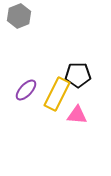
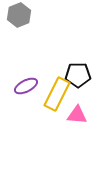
gray hexagon: moved 1 px up
purple ellipse: moved 4 px up; rotated 20 degrees clockwise
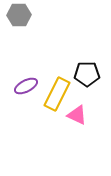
gray hexagon: rotated 20 degrees clockwise
black pentagon: moved 9 px right, 1 px up
pink triangle: rotated 20 degrees clockwise
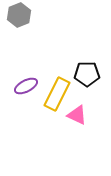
gray hexagon: rotated 20 degrees counterclockwise
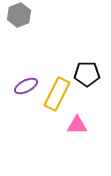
pink triangle: moved 10 px down; rotated 25 degrees counterclockwise
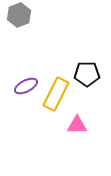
yellow rectangle: moved 1 px left
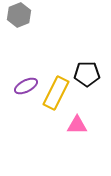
yellow rectangle: moved 1 px up
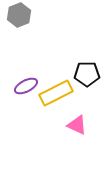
yellow rectangle: rotated 36 degrees clockwise
pink triangle: rotated 25 degrees clockwise
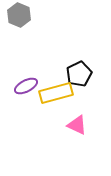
gray hexagon: rotated 15 degrees counterclockwise
black pentagon: moved 8 px left; rotated 25 degrees counterclockwise
yellow rectangle: rotated 12 degrees clockwise
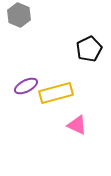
black pentagon: moved 10 px right, 25 px up
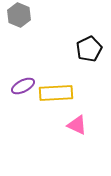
purple ellipse: moved 3 px left
yellow rectangle: rotated 12 degrees clockwise
